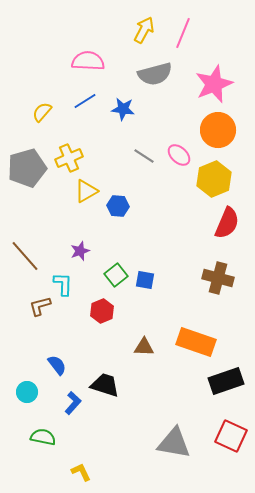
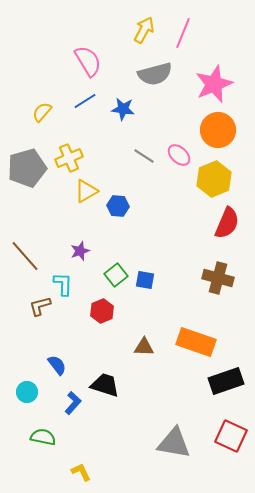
pink semicircle: rotated 56 degrees clockwise
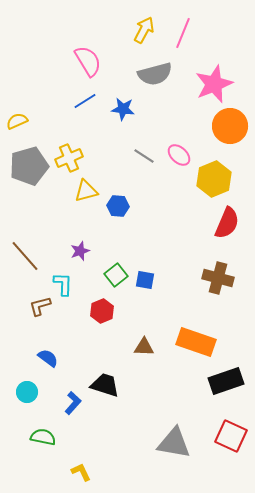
yellow semicircle: moved 25 px left, 9 px down; rotated 25 degrees clockwise
orange circle: moved 12 px right, 4 px up
gray pentagon: moved 2 px right, 2 px up
yellow triangle: rotated 15 degrees clockwise
blue semicircle: moved 9 px left, 7 px up; rotated 15 degrees counterclockwise
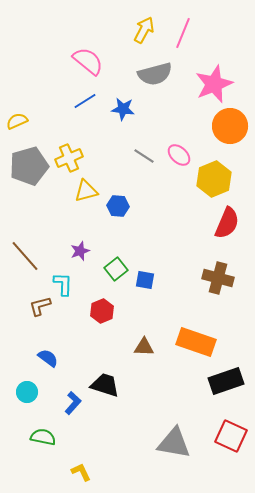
pink semicircle: rotated 20 degrees counterclockwise
green square: moved 6 px up
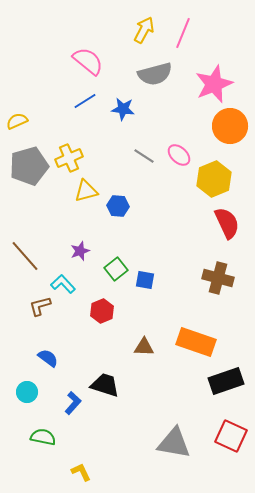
red semicircle: rotated 48 degrees counterclockwise
cyan L-shape: rotated 45 degrees counterclockwise
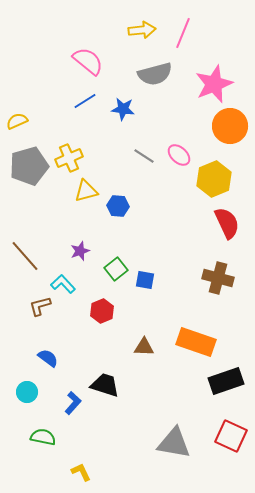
yellow arrow: moved 2 px left; rotated 56 degrees clockwise
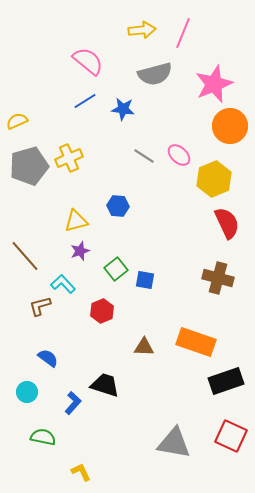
yellow triangle: moved 10 px left, 30 px down
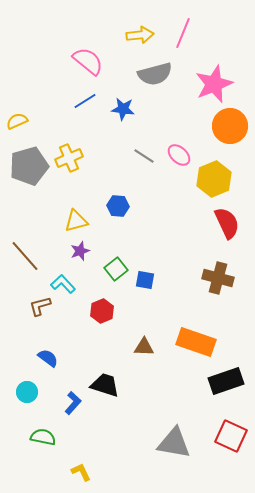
yellow arrow: moved 2 px left, 5 px down
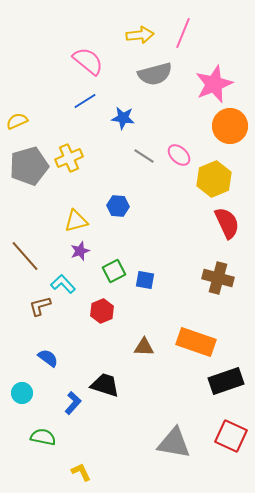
blue star: moved 9 px down
green square: moved 2 px left, 2 px down; rotated 10 degrees clockwise
cyan circle: moved 5 px left, 1 px down
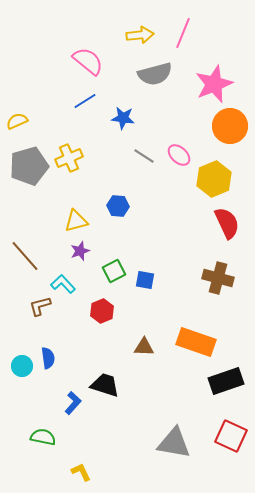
blue semicircle: rotated 45 degrees clockwise
cyan circle: moved 27 px up
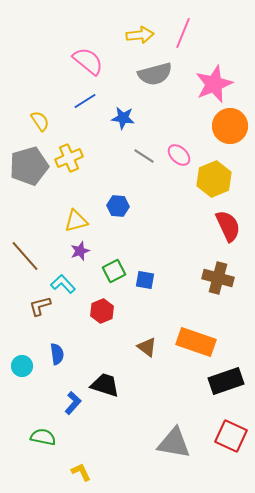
yellow semicircle: moved 23 px right; rotated 80 degrees clockwise
red semicircle: moved 1 px right, 3 px down
brown triangle: moved 3 px right; rotated 35 degrees clockwise
blue semicircle: moved 9 px right, 4 px up
